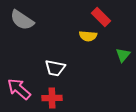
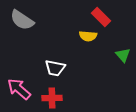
green triangle: rotated 21 degrees counterclockwise
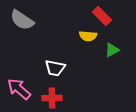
red rectangle: moved 1 px right, 1 px up
green triangle: moved 11 px left, 5 px up; rotated 42 degrees clockwise
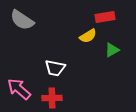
red rectangle: moved 3 px right, 1 px down; rotated 54 degrees counterclockwise
yellow semicircle: rotated 36 degrees counterclockwise
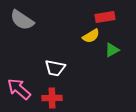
yellow semicircle: moved 3 px right
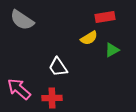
yellow semicircle: moved 2 px left, 2 px down
white trapezoid: moved 3 px right, 1 px up; rotated 45 degrees clockwise
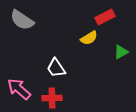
red rectangle: rotated 18 degrees counterclockwise
green triangle: moved 9 px right, 2 px down
white trapezoid: moved 2 px left, 1 px down
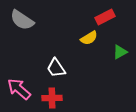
green triangle: moved 1 px left
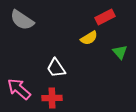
green triangle: rotated 42 degrees counterclockwise
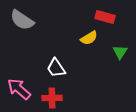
red rectangle: rotated 42 degrees clockwise
green triangle: rotated 14 degrees clockwise
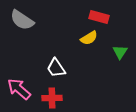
red rectangle: moved 6 px left
